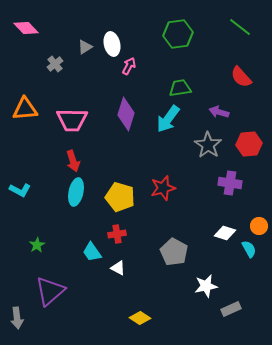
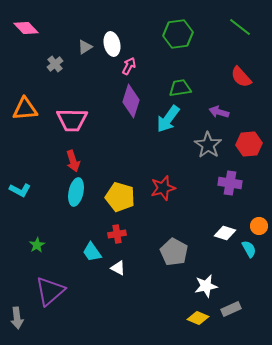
purple diamond: moved 5 px right, 13 px up
yellow diamond: moved 58 px right; rotated 10 degrees counterclockwise
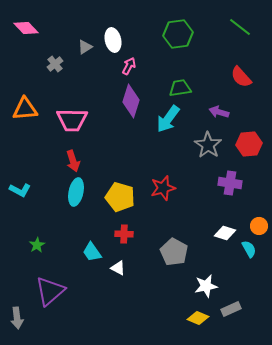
white ellipse: moved 1 px right, 4 px up
red cross: moved 7 px right; rotated 12 degrees clockwise
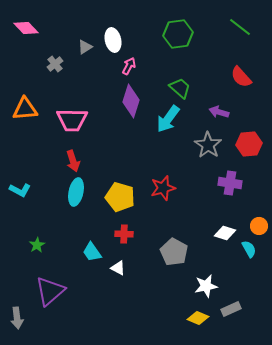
green trapezoid: rotated 50 degrees clockwise
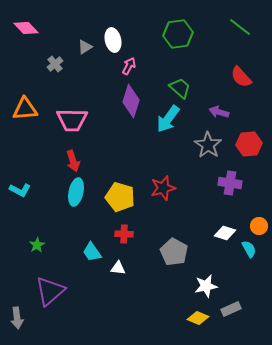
white triangle: rotated 21 degrees counterclockwise
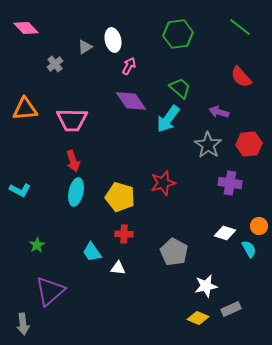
purple diamond: rotated 52 degrees counterclockwise
red star: moved 5 px up
gray arrow: moved 6 px right, 6 px down
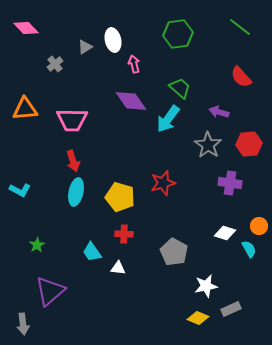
pink arrow: moved 5 px right, 2 px up; rotated 42 degrees counterclockwise
